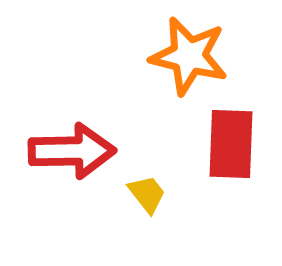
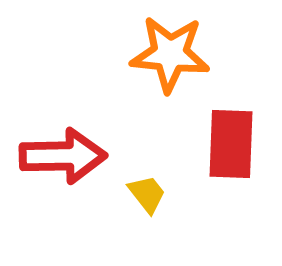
orange star: moved 19 px left, 2 px up; rotated 8 degrees counterclockwise
red arrow: moved 9 px left, 5 px down
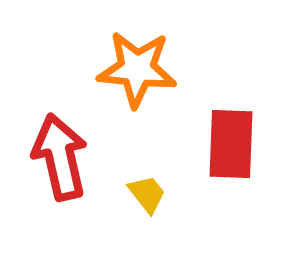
orange star: moved 33 px left, 15 px down
red arrow: moved 3 px left, 1 px down; rotated 102 degrees counterclockwise
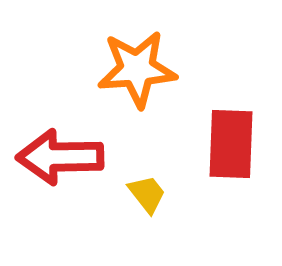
orange star: rotated 10 degrees counterclockwise
red arrow: rotated 78 degrees counterclockwise
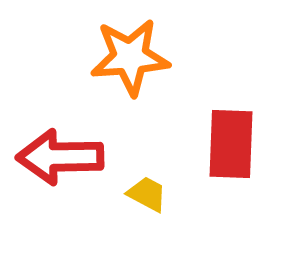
orange star: moved 7 px left, 12 px up
yellow trapezoid: rotated 24 degrees counterclockwise
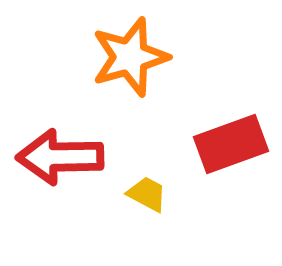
orange star: rotated 12 degrees counterclockwise
red rectangle: rotated 68 degrees clockwise
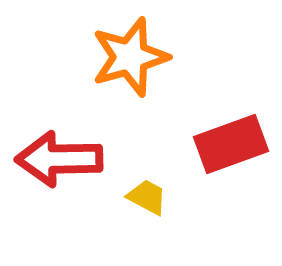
red arrow: moved 1 px left, 2 px down
yellow trapezoid: moved 3 px down
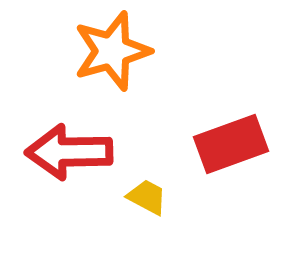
orange star: moved 18 px left, 6 px up
red arrow: moved 10 px right, 7 px up
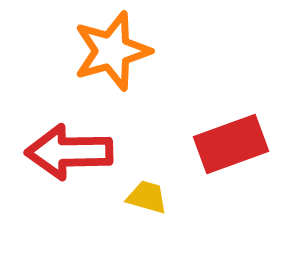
yellow trapezoid: rotated 12 degrees counterclockwise
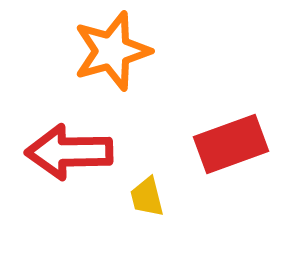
yellow trapezoid: rotated 120 degrees counterclockwise
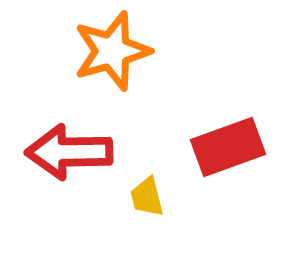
red rectangle: moved 3 px left, 3 px down
